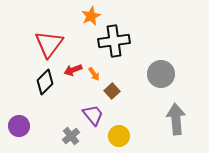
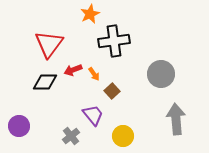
orange star: moved 1 px left, 2 px up
black diamond: rotated 45 degrees clockwise
yellow circle: moved 4 px right
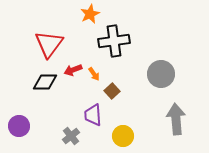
purple trapezoid: rotated 145 degrees counterclockwise
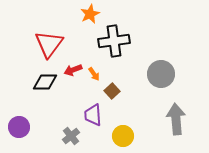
purple circle: moved 1 px down
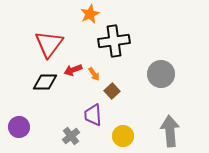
gray arrow: moved 6 px left, 12 px down
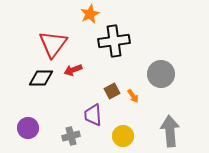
red triangle: moved 4 px right
orange arrow: moved 39 px right, 22 px down
black diamond: moved 4 px left, 4 px up
brown square: rotated 14 degrees clockwise
purple circle: moved 9 px right, 1 px down
gray cross: rotated 24 degrees clockwise
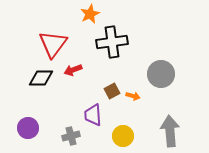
black cross: moved 2 px left, 1 px down
orange arrow: rotated 40 degrees counterclockwise
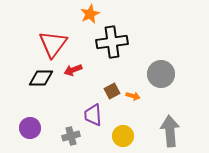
purple circle: moved 2 px right
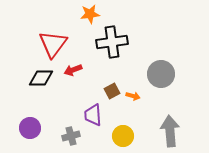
orange star: rotated 18 degrees clockwise
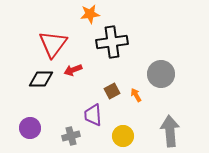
black diamond: moved 1 px down
orange arrow: moved 3 px right, 1 px up; rotated 136 degrees counterclockwise
